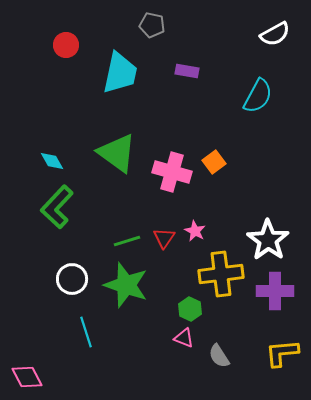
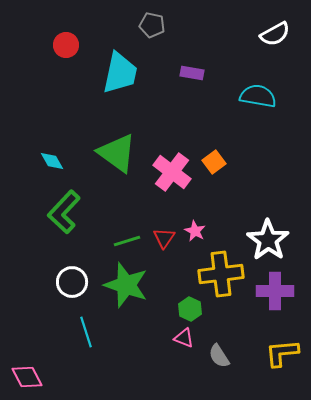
purple rectangle: moved 5 px right, 2 px down
cyan semicircle: rotated 108 degrees counterclockwise
pink cross: rotated 21 degrees clockwise
green L-shape: moved 7 px right, 5 px down
white circle: moved 3 px down
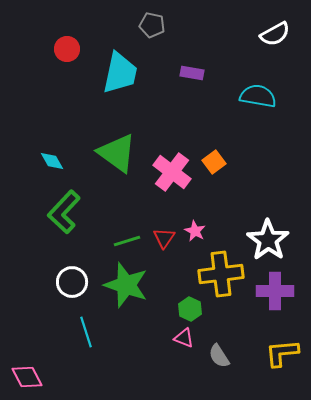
red circle: moved 1 px right, 4 px down
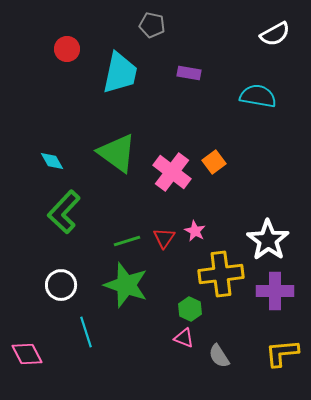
purple rectangle: moved 3 px left
white circle: moved 11 px left, 3 px down
pink diamond: moved 23 px up
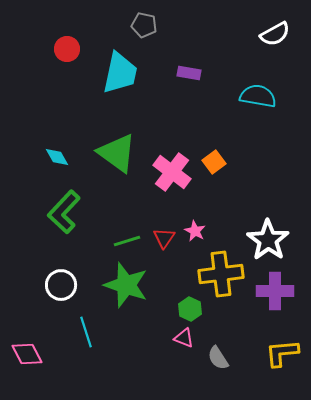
gray pentagon: moved 8 px left
cyan diamond: moved 5 px right, 4 px up
gray semicircle: moved 1 px left, 2 px down
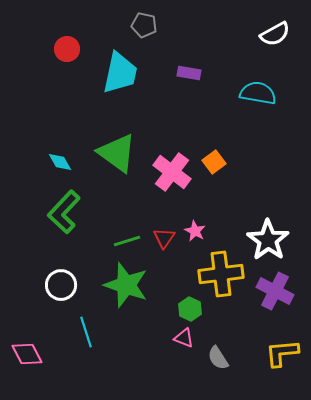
cyan semicircle: moved 3 px up
cyan diamond: moved 3 px right, 5 px down
purple cross: rotated 27 degrees clockwise
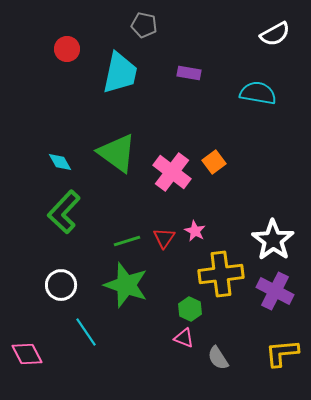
white star: moved 5 px right
cyan line: rotated 16 degrees counterclockwise
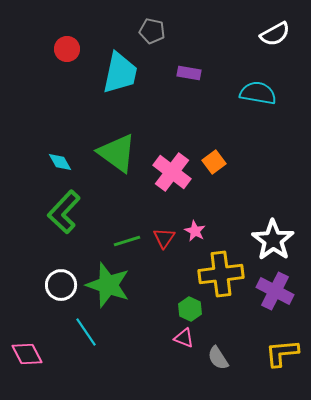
gray pentagon: moved 8 px right, 6 px down
green star: moved 18 px left
